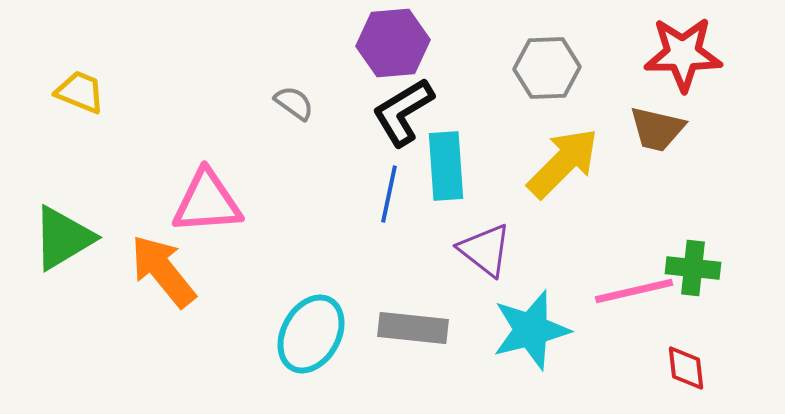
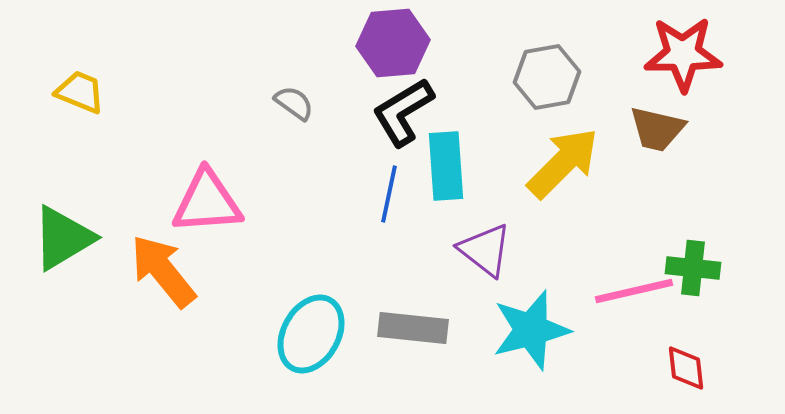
gray hexagon: moved 9 px down; rotated 8 degrees counterclockwise
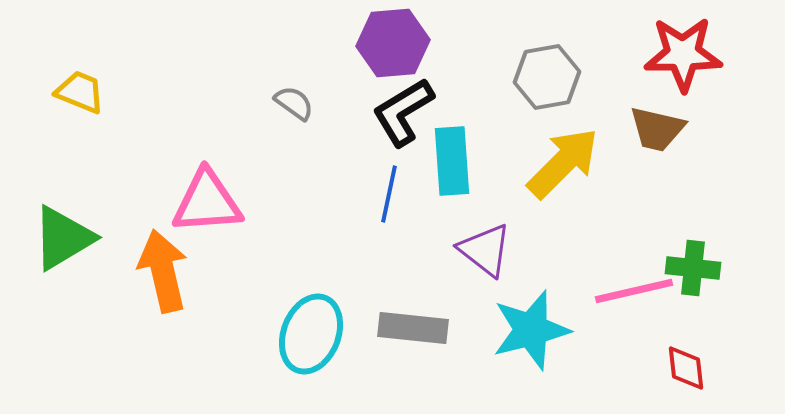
cyan rectangle: moved 6 px right, 5 px up
orange arrow: rotated 26 degrees clockwise
cyan ellipse: rotated 8 degrees counterclockwise
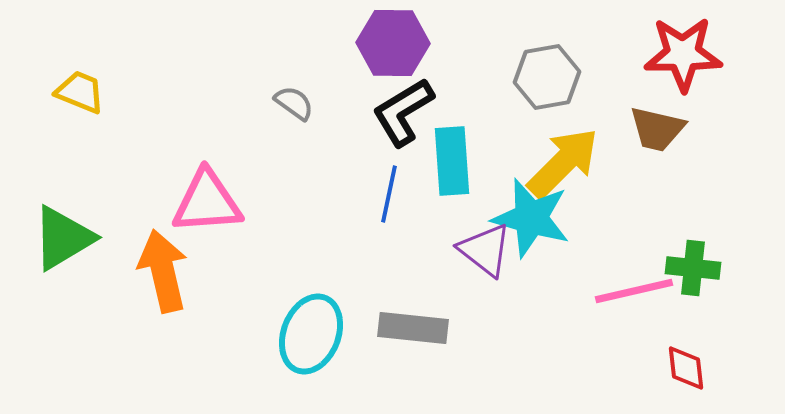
purple hexagon: rotated 6 degrees clockwise
cyan star: moved 112 px up; rotated 30 degrees clockwise
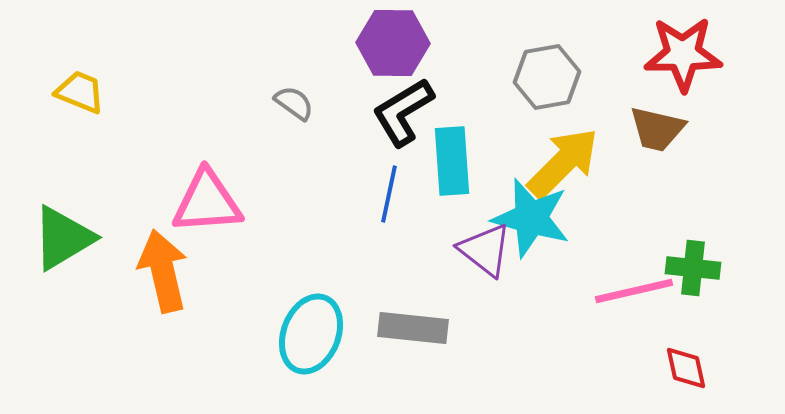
red diamond: rotated 6 degrees counterclockwise
